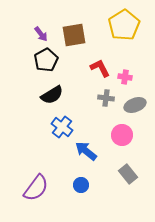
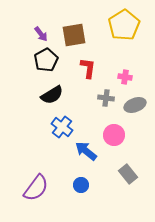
red L-shape: moved 12 px left; rotated 35 degrees clockwise
pink circle: moved 8 px left
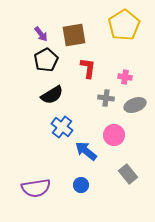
purple semicircle: rotated 44 degrees clockwise
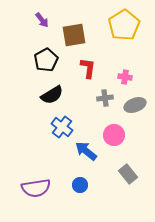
purple arrow: moved 1 px right, 14 px up
gray cross: moved 1 px left; rotated 14 degrees counterclockwise
blue circle: moved 1 px left
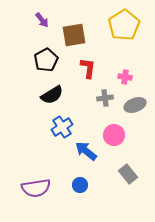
blue cross: rotated 20 degrees clockwise
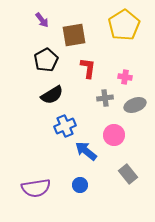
blue cross: moved 3 px right, 1 px up; rotated 10 degrees clockwise
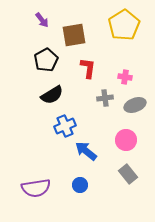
pink circle: moved 12 px right, 5 px down
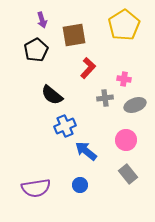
purple arrow: rotated 21 degrees clockwise
black pentagon: moved 10 px left, 10 px up
red L-shape: rotated 35 degrees clockwise
pink cross: moved 1 px left, 2 px down
black semicircle: rotated 70 degrees clockwise
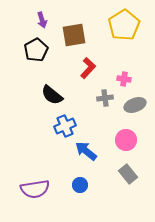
purple semicircle: moved 1 px left, 1 px down
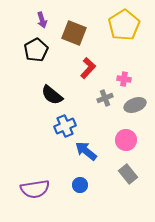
brown square: moved 2 px up; rotated 30 degrees clockwise
gray cross: rotated 14 degrees counterclockwise
